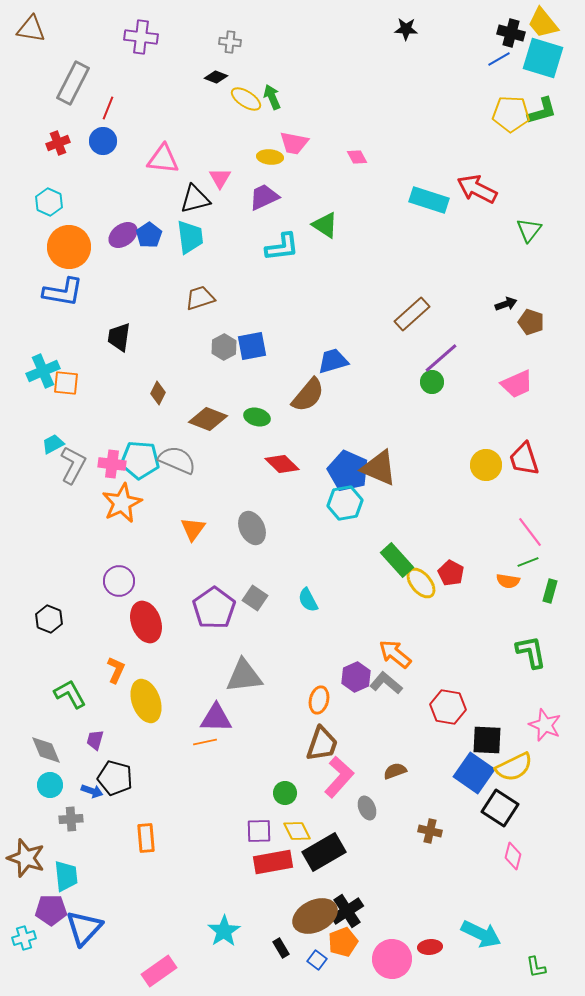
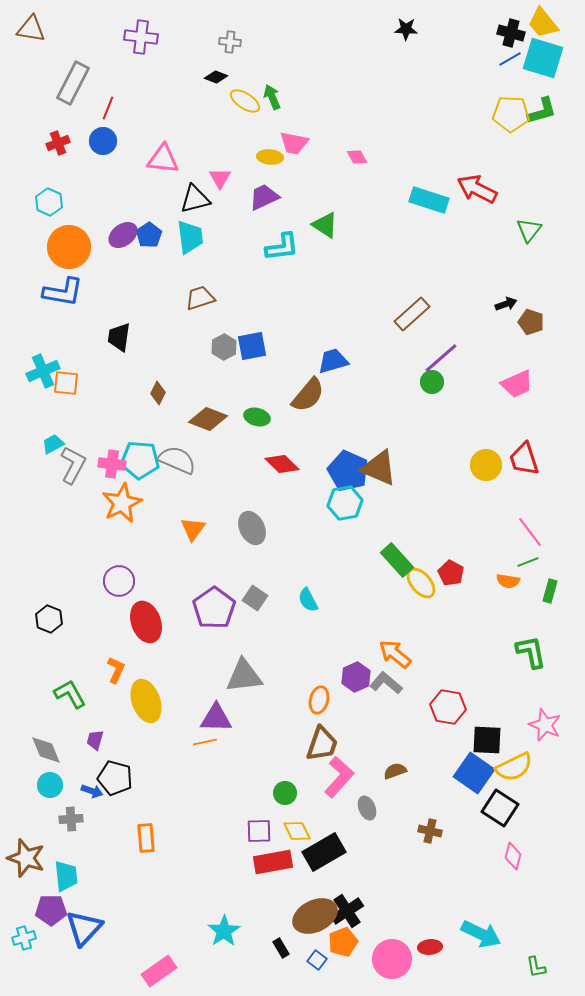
blue line at (499, 59): moved 11 px right
yellow ellipse at (246, 99): moved 1 px left, 2 px down
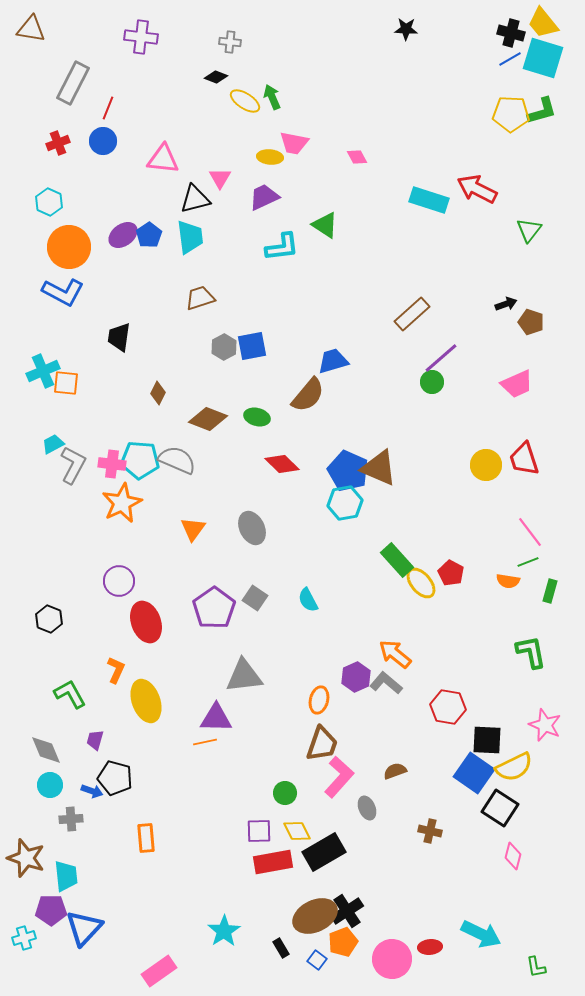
blue L-shape at (63, 292): rotated 18 degrees clockwise
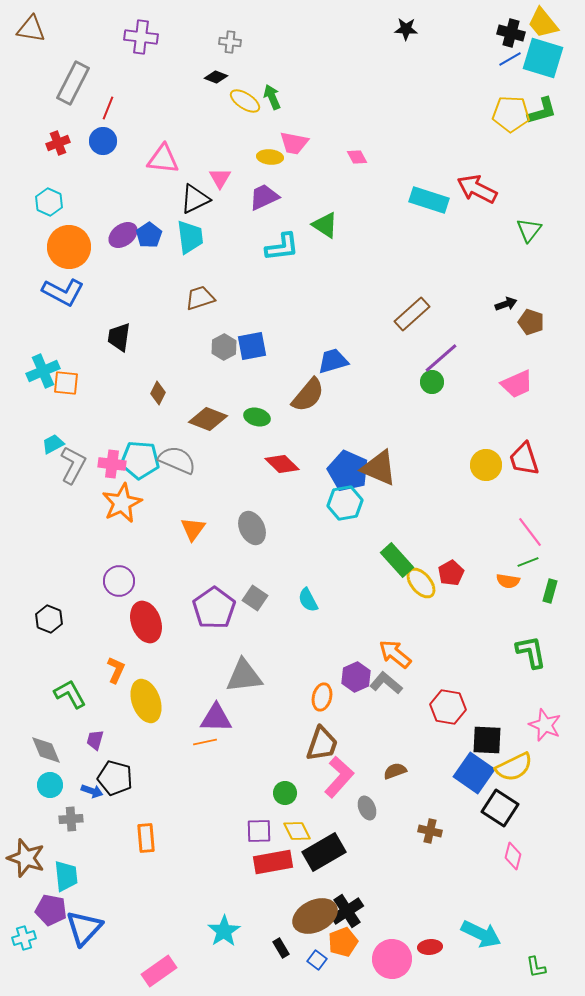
black triangle at (195, 199): rotated 12 degrees counterclockwise
red pentagon at (451, 573): rotated 15 degrees clockwise
orange ellipse at (319, 700): moved 3 px right, 3 px up
purple pentagon at (51, 910): rotated 12 degrees clockwise
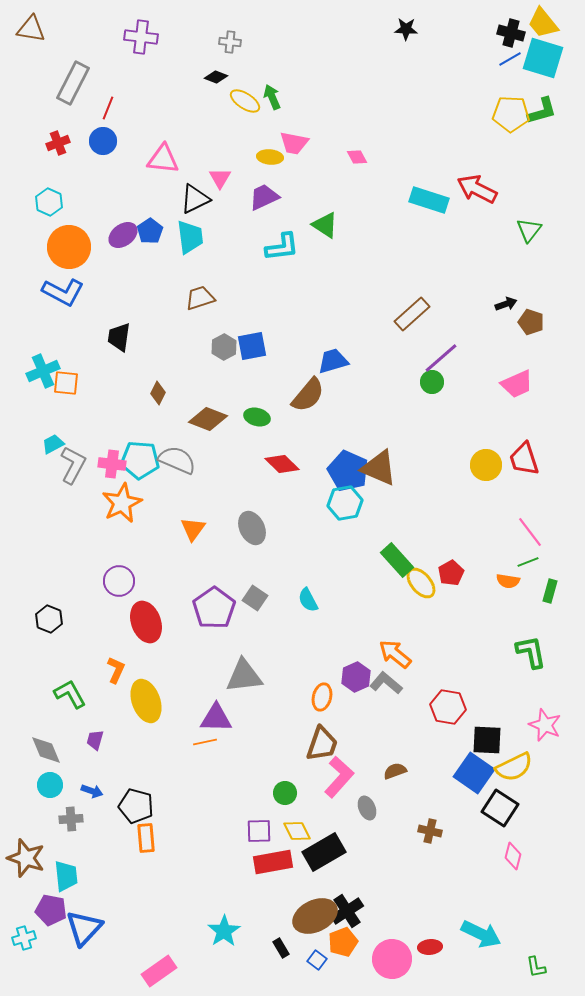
blue pentagon at (149, 235): moved 1 px right, 4 px up
black pentagon at (115, 778): moved 21 px right, 28 px down
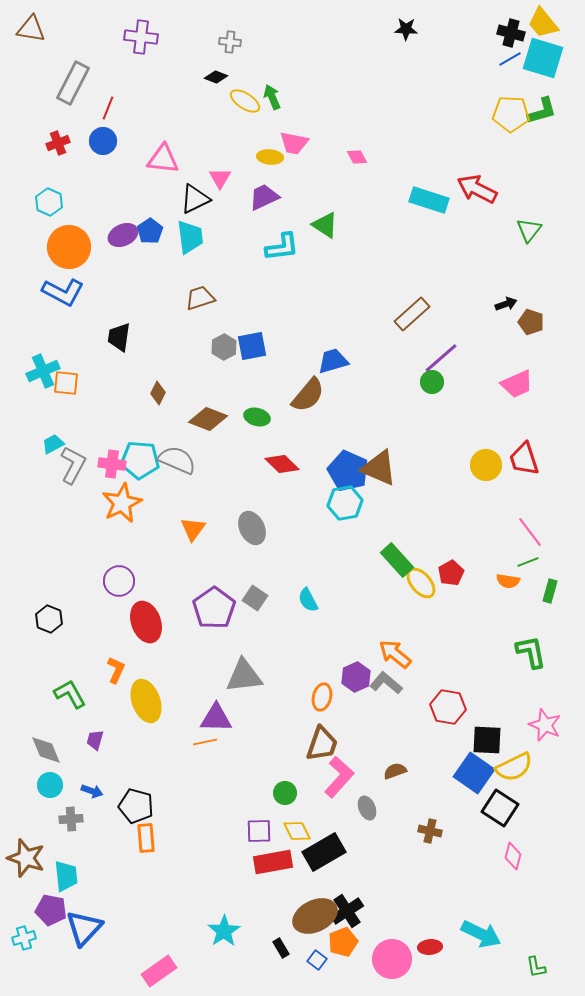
purple ellipse at (123, 235): rotated 12 degrees clockwise
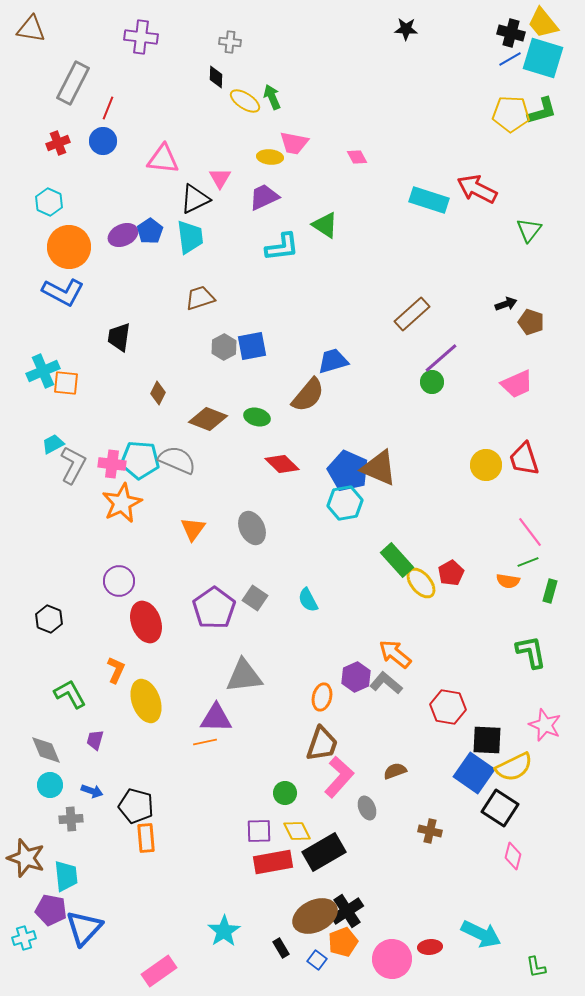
black diamond at (216, 77): rotated 70 degrees clockwise
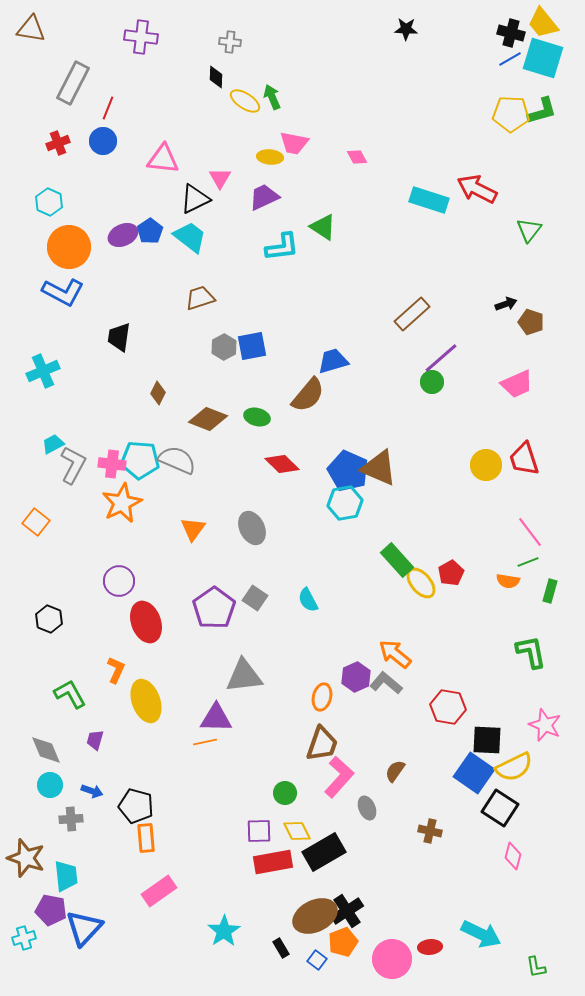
green triangle at (325, 225): moved 2 px left, 2 px down
cyan trapezoid at (190, 237): rotated 45 degrees counterclockwise
orange square at (66, 383): moved 30 px left, 139 px down; rotated 32 degrees clockwise
brown semicircle at (395, 771): rotated 35 degrees counterclockwise
pink rectangle at (159, 971): moved 80 px up
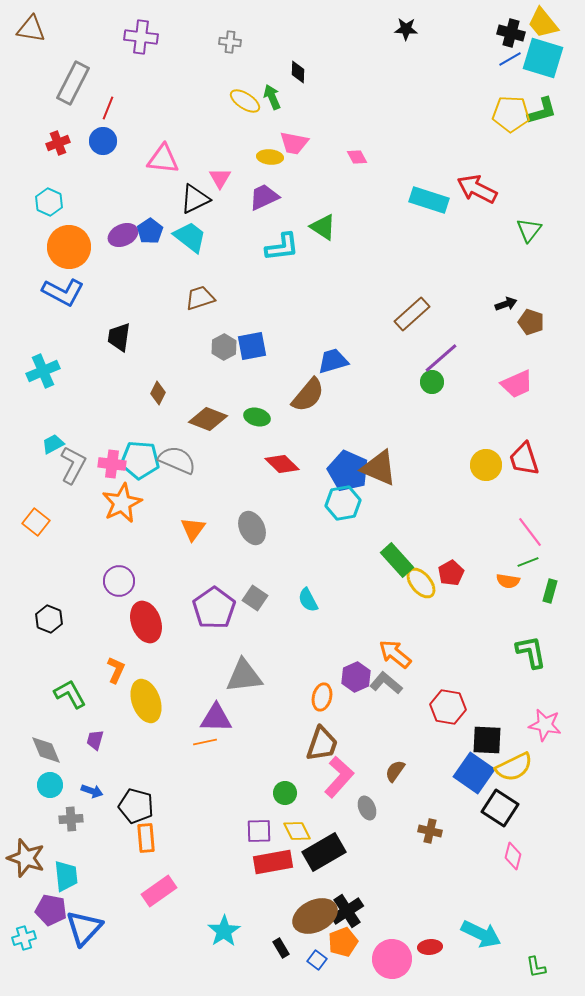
black diamond at (216, 77): moved 82 px right, 5 px up
cyan hexagon at (345, 503): moved 2 px left
pink star at (545, 725): rotated 12 degrees counterclockwise
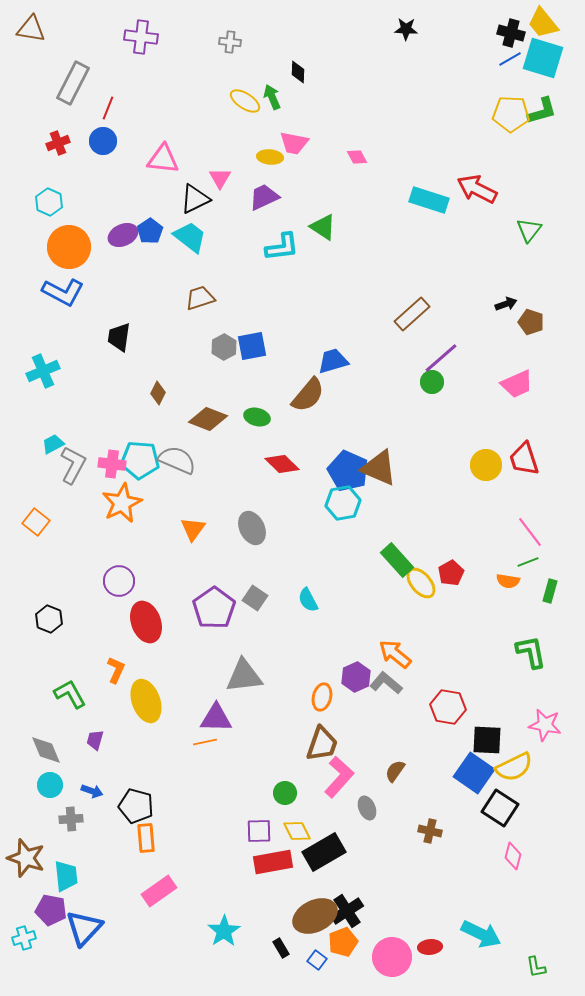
pink circle at (392, 959): moved 2 px up
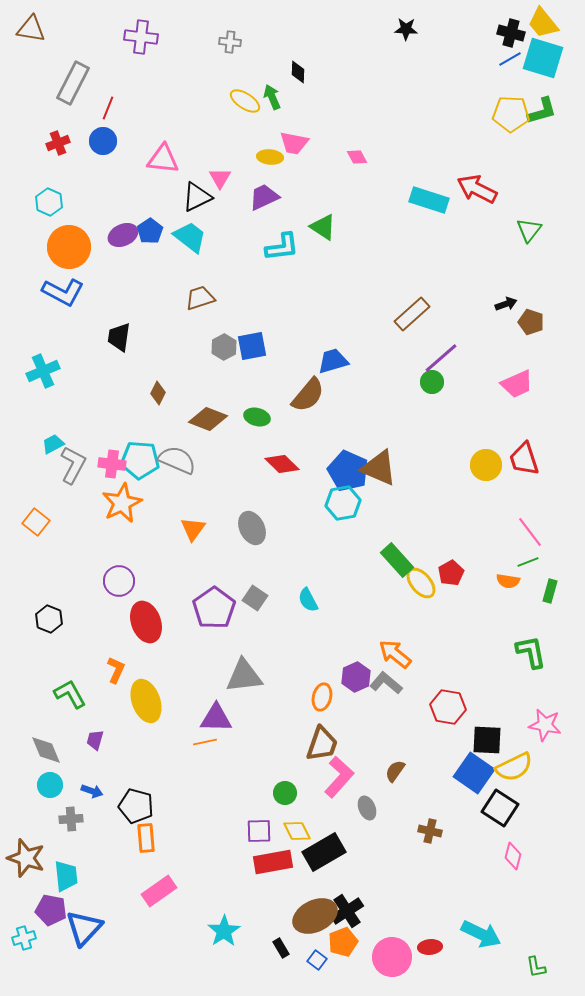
black triangle at (195, 199): moved 2 px right, 2 px up
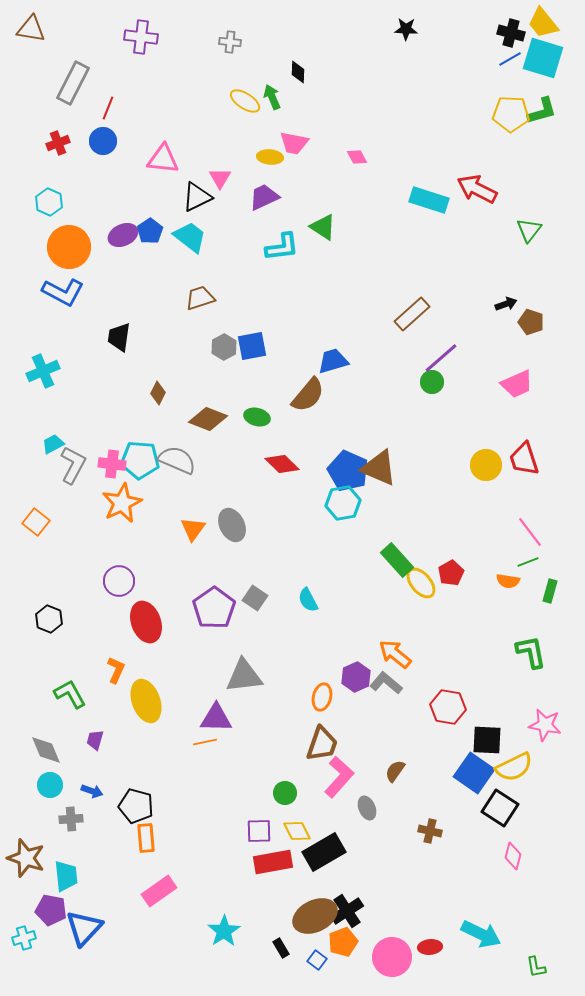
gray ellipse at (252, 528): moved 20 px left, 3 px up
